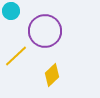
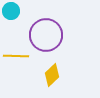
purple circle: moved 1 px right, 4 px down
yellow line: rotated 45 degrees clockwise
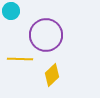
yellow line: moved 4 px right, 3 px down
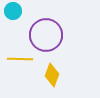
cyan circle: moved 2 px right
yellow diamond: rotated 25 degrees counterclockwise
